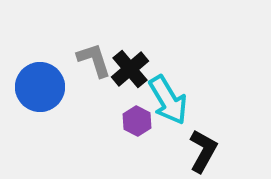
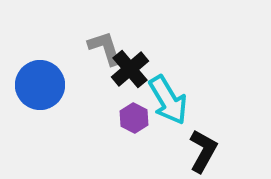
gray L-shape: moved 11 px right, 12 px up
blue circle: moved 2 px up
purple hexagon: moved 3 px left, 3 px up
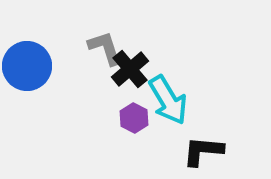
blue circle: moved 13 px left, 19 px up
black L-shape: rotated 114 degrees counterclockwise
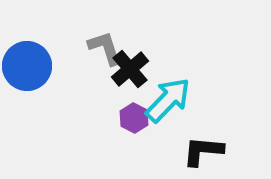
cyan arrow: rotated 105 degrees counterclockwise
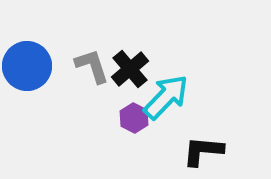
gray L-shape: moved 13 px left, 18 px down
cyan arrow: moved 2 px left, 3 px up
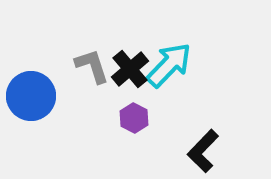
blue circle: moved 4 px right, 30 px down
cyan arrow: moved 3 px right, 32 px up
black L-shape: rotated 51 degrees counterclockwise
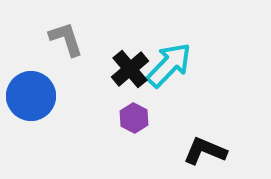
gray L-shape: moved 26 px left, 27 px up
black L-shape: moved 2 px right; rotated 69 degrees clockwise
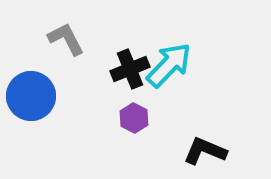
gray L-shape: rotated 9 degrees counterclockwise
black cross: rotated 18 degrees clockwise
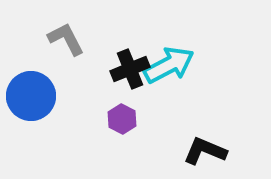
cyan arrow: rotated 18 degrees clockwise
purple hexagon: moved 12 px left, 1 px down
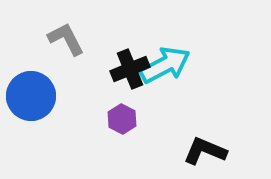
cyan arrow: moved 4 px left
